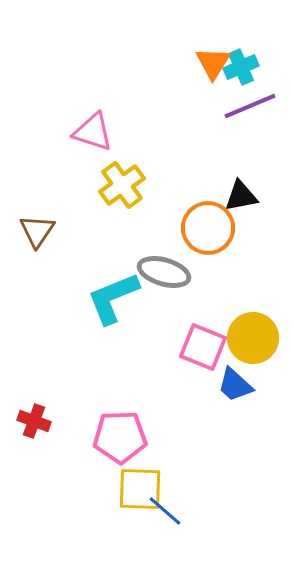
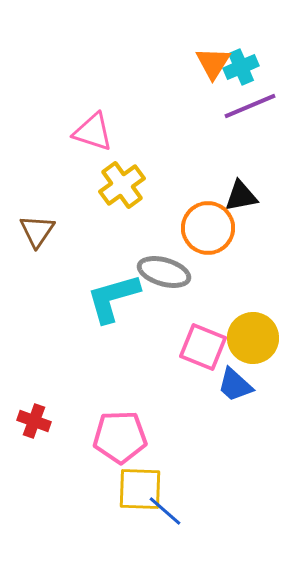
cyan L-shape: rotated 6 degrees clockwise
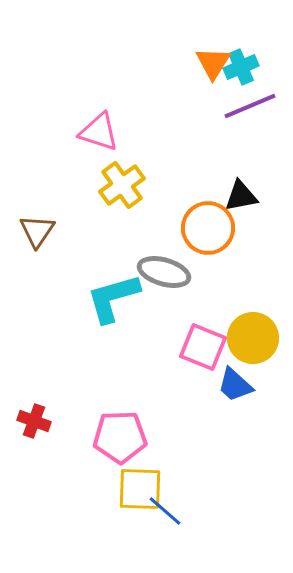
pink triangle: moved 6 px right
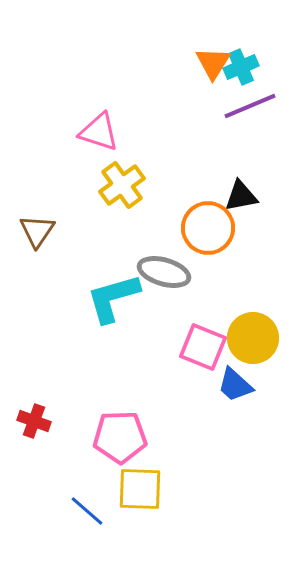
blue line: moved 78 px left
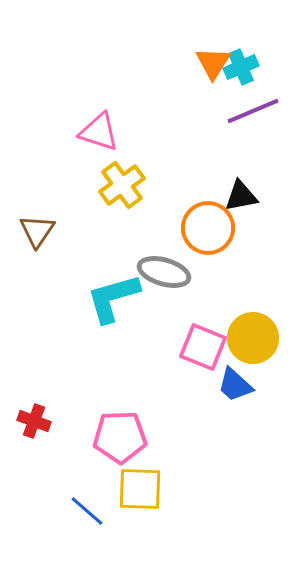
purple line: moved 3 px right, 5 px down
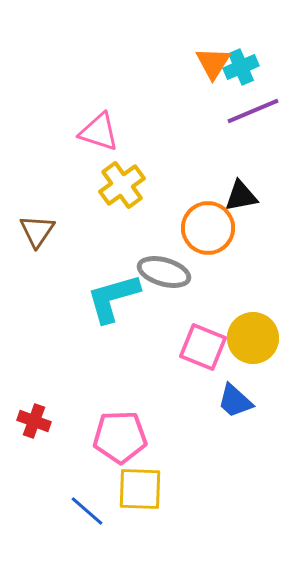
blue trapezoid: moved 16 px down
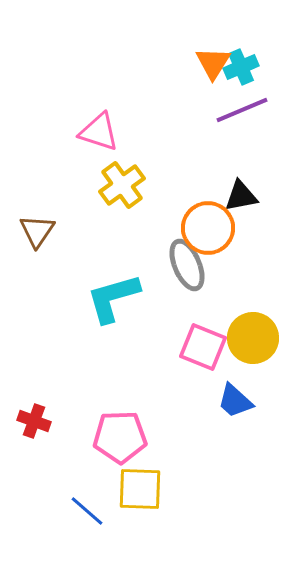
purple line: moved 11 px left, 1 px up
gray ellipse: moved 23 px right, 7 px up; rotated 51 degrees clockwise
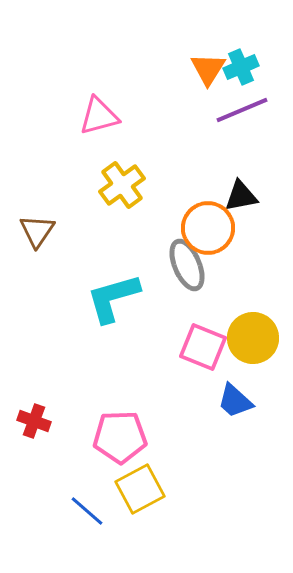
orange triangle: moved 5 px left, 6 px down
pink triangle: moved 16 px up; rotated 33 degrees counterclockwise
yellow square: rotated 30 degrees counterclockwise
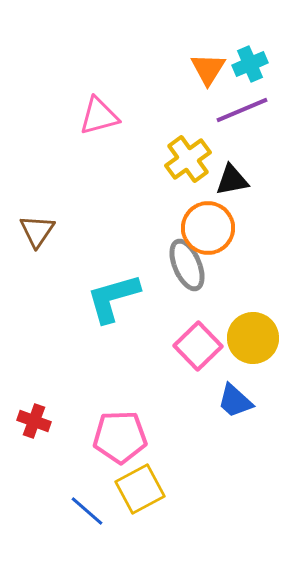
cyan cross: moved 9 px right, 3 px up
yellow cross: moved 66 px right, 26 px up
black triangle: moved 9 px left, 16 px up
pink square: moved 5 px left, 1 px up; rotated 24 degrees clockwise
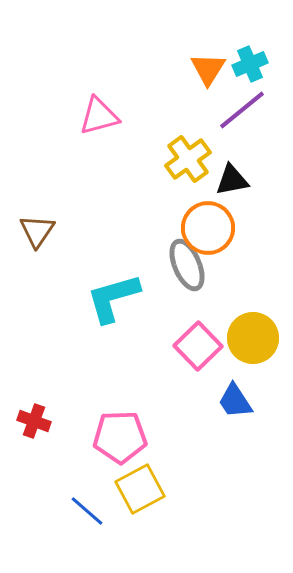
purple line: rotated 16 degrees counterclockwise
blue trapezoid: rotated 15 degrees clockwise
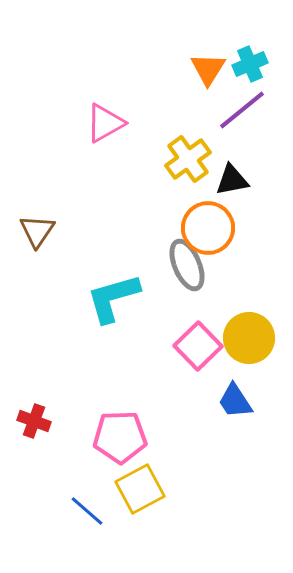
pink triangle: moved 6 px right, 7 px down; rotated 15 degrees counterclockwise
yellow circle: moved 4 px left
